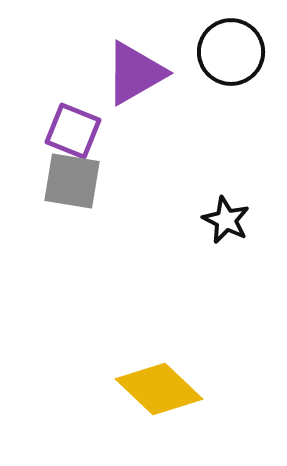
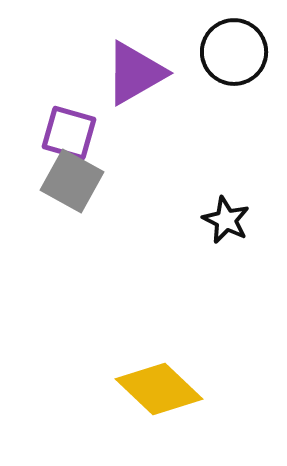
black circle: moved 3 px right
purple square: moved 4 px left, 2 px down; rotated 6 degrees counterclockwise
gray square: rotated 20 degrees clockwise
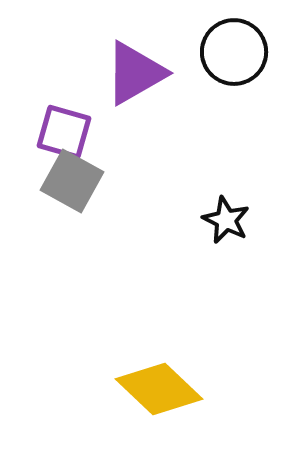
purple square: moved 5 px left, 1 px up
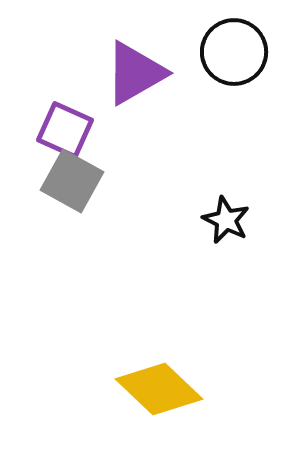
purple square: moved 1 px right, 2 px up; rotated 8 degrees clockwise
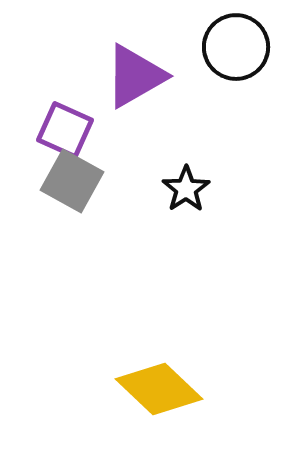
black circle: moved 2 px right, 5 px up
purple triangle: moved 3 px down
black star: moved 40 px left, 31 px up; rotated 12 degrees clockwise
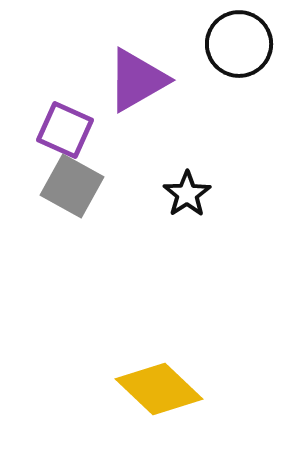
black circle: moved 3 px right, 3 px up
purple triangle: moved 2 px right, 4 px down
gray square: moved 5 px down
black star: moved 1 px right, 5 px down
